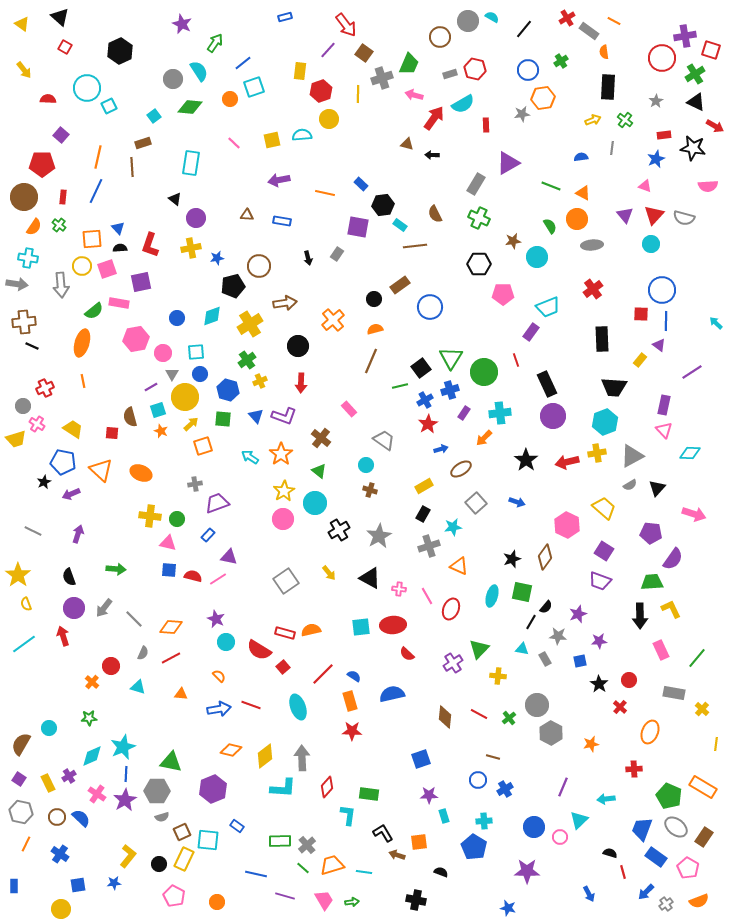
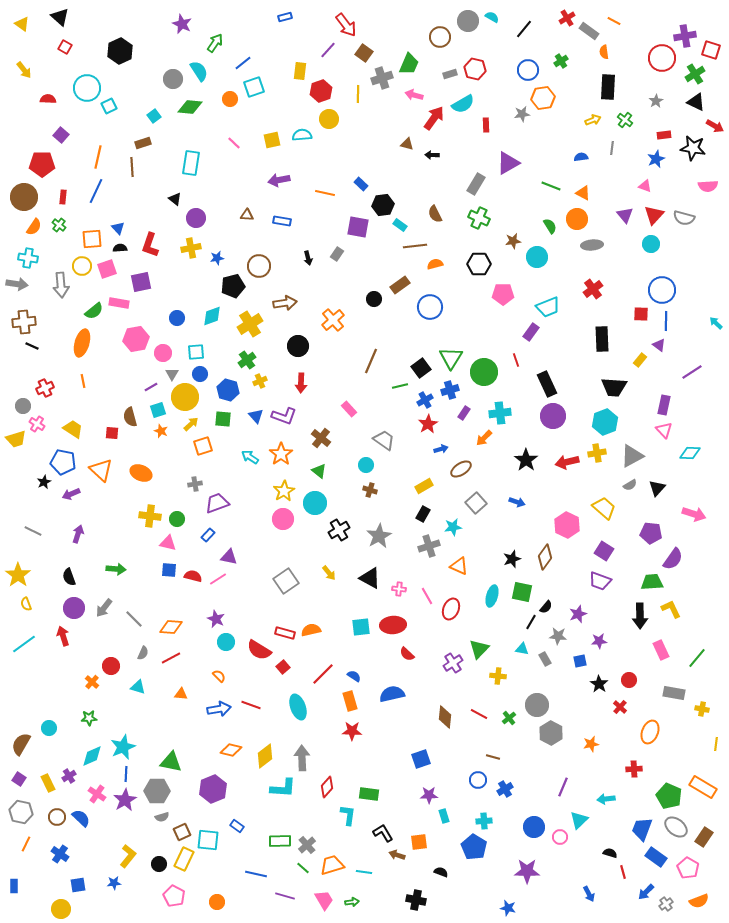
orange semicircle at (375, 329): moved 60 px right, 65 px up
yellow cross at (702, 709): rotated 32 degrees counterclockwise
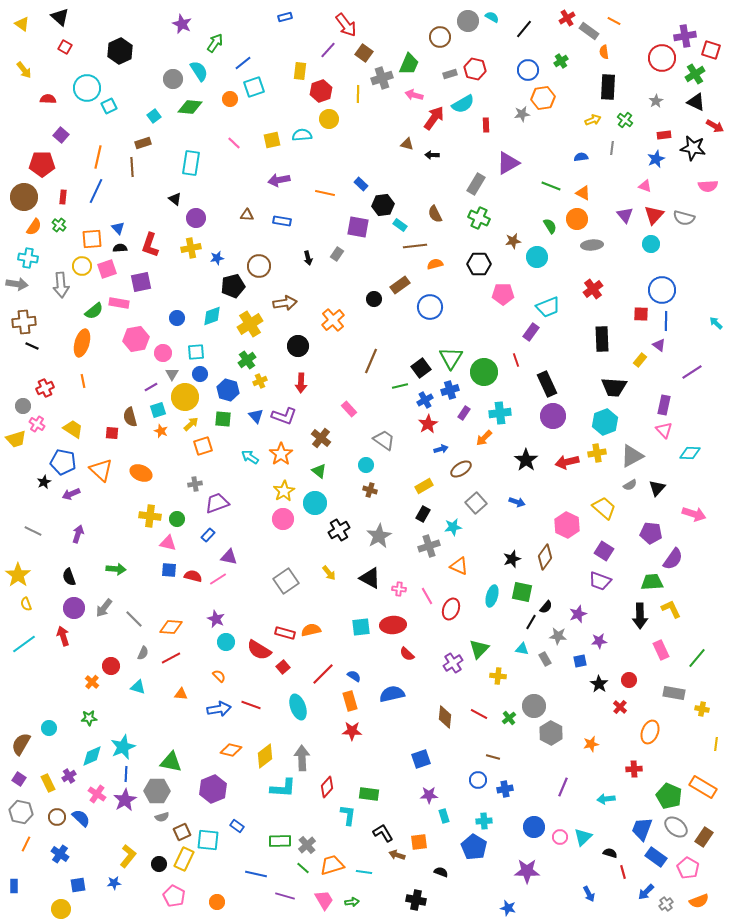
gray circle at (537, 705): moved 3 px left, 1 px down
blue cross at (505, 789): rotated 21 degrees clockwise
cyan triangle at (579, 820): moved 4 px right, 17 px down
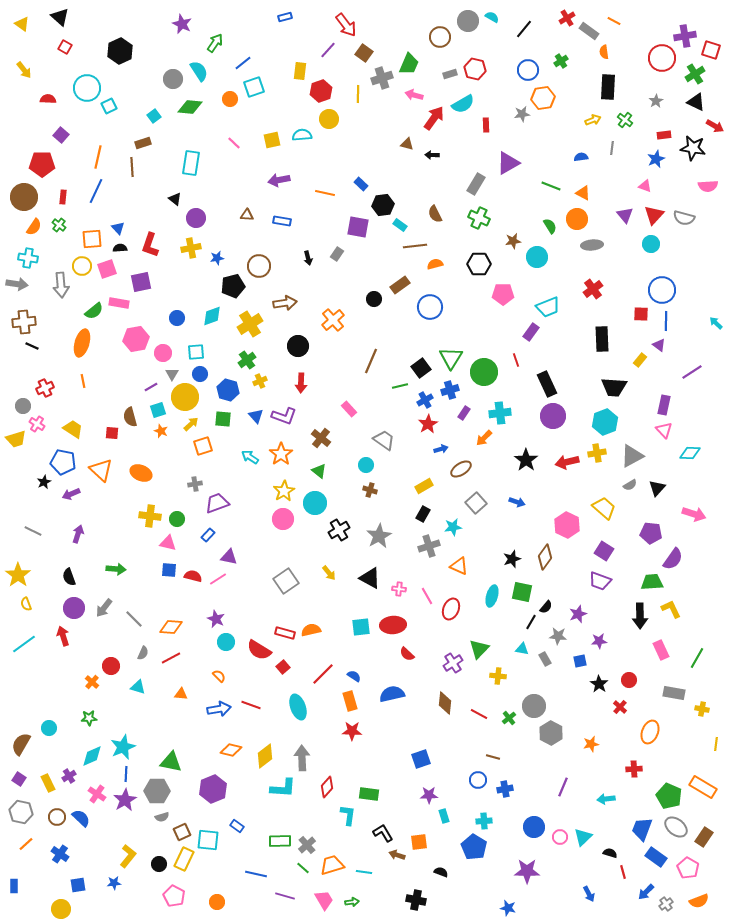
green line at (697, 658): rotated 10 degrees counterclockwise
brown diamond at (445, 717): moved 14 px up
orange line at (26, 844): rotated 21 degrees clockwise
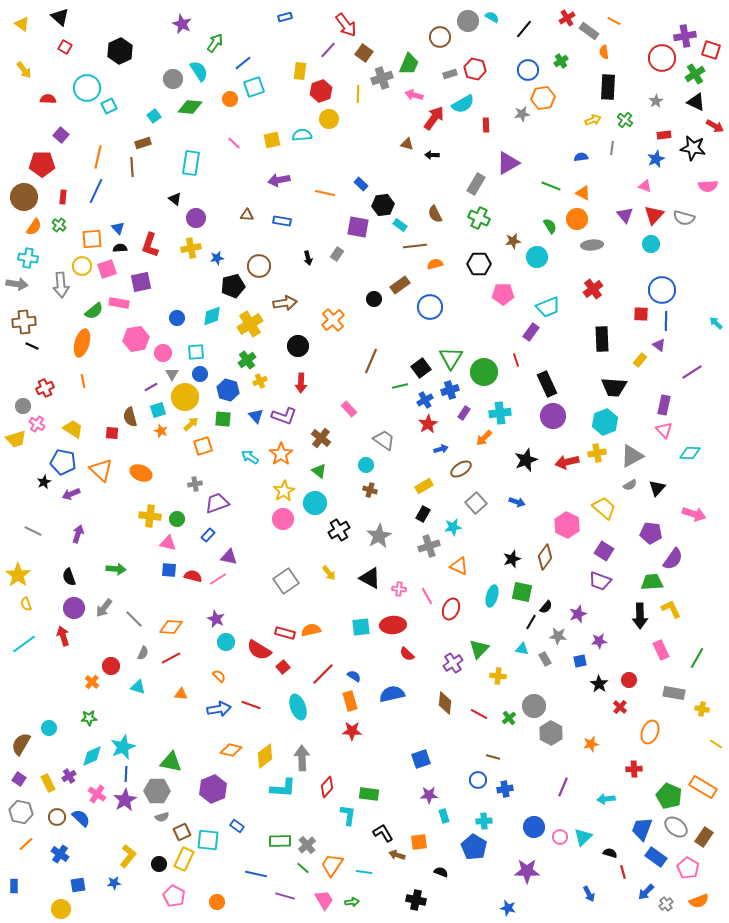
black star at (526, 460): rotated 15 degrees clockwise
yellow line at (716, 744): rotated 64 degrees counterclockwise
orange trapezoid at (332, 865): rotated 40 degrees counterclockwise
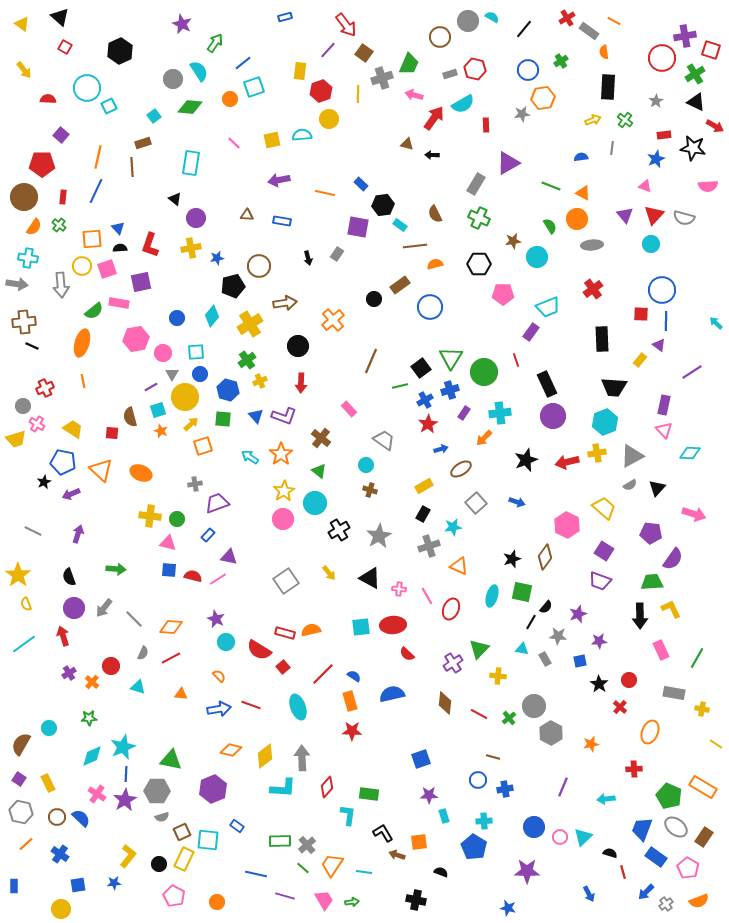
cyan diamond at (212, 316): rotated 30 degrees counterclockwise
green triangle at (171, 762): moved 2 px up
purple cross at (69, 776): moved 103 px up
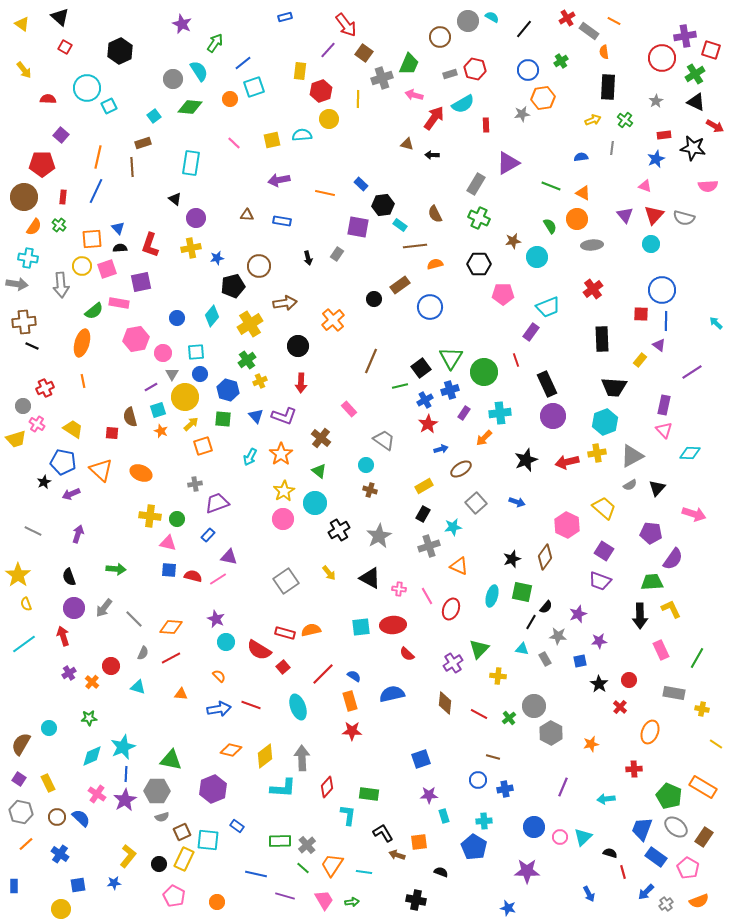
yellow line at (358, 94): moved 5 px down
cyan arrow at (250, 457): rotated 96 degrees counterclockwise
